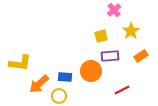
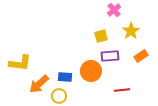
red line: rotated 21 degrees clockwise
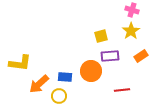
pink cross: moved 18 px right; rotated 32 degrees counterclockwise
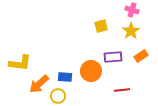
yellow square: moved 10 px up
purple rectangle: moved 3 px right, 1 px down
yellow circle: moved 1 px left
